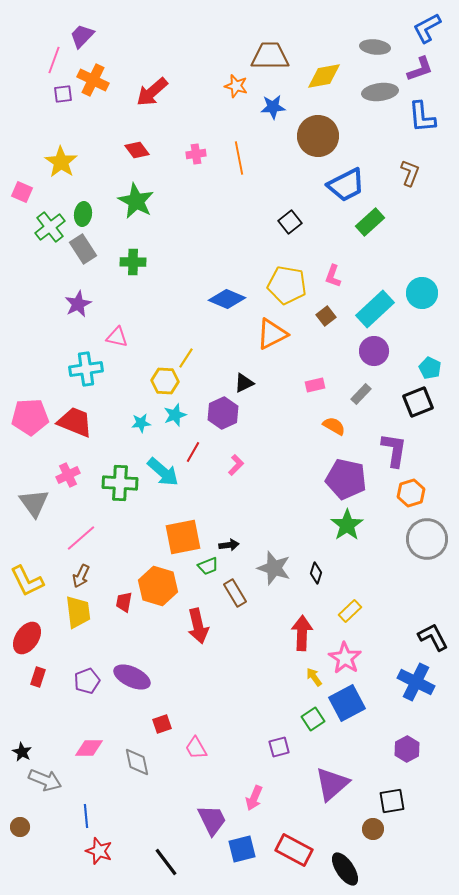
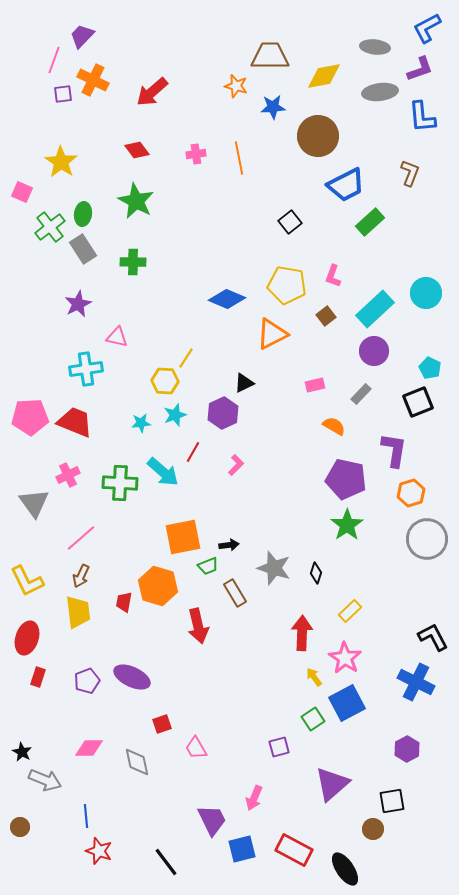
cyan circle at (422, 293): moved 4 px right
red ellipse at (27, 638): rotated 16 degrees counterclockwise
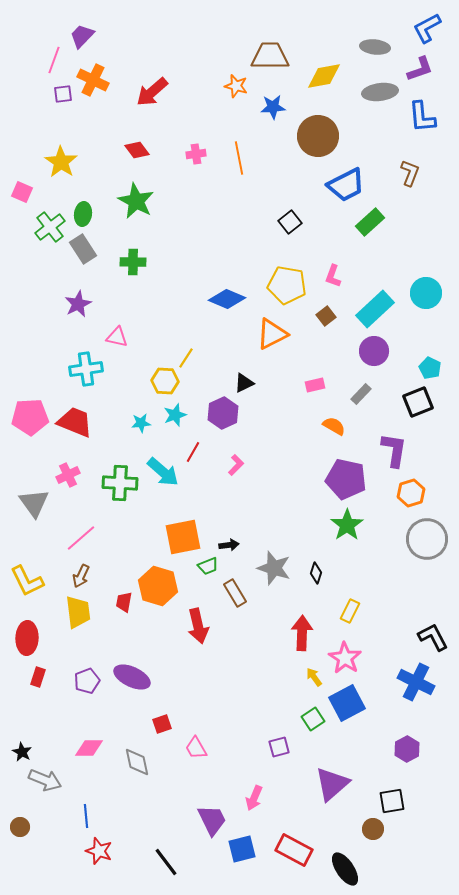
yellow rectangle at (350, 611): rotated 20 degrees counterclockwise
red ellipse at (27, 638): rotated 16 degrees counterclockwise
